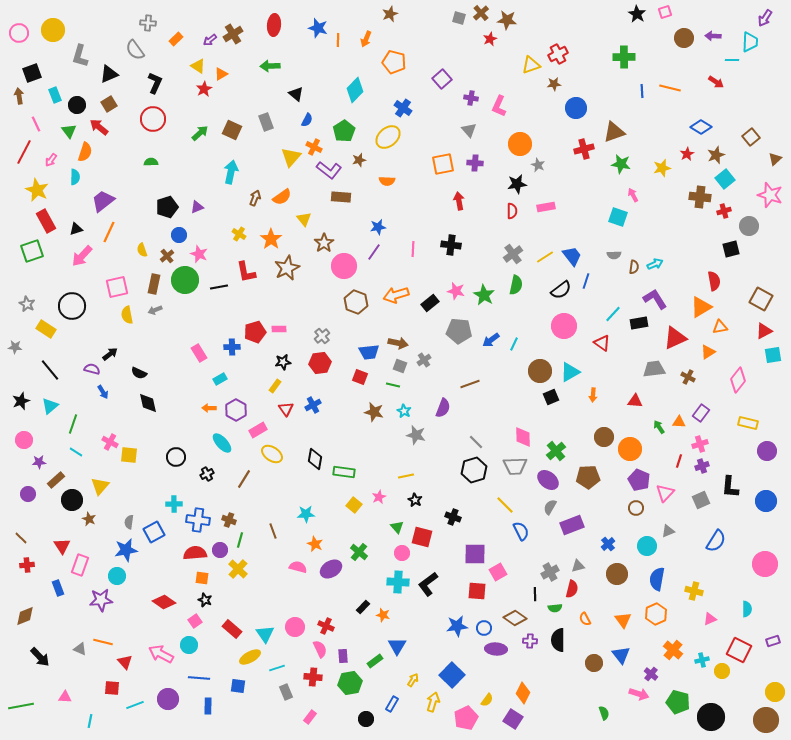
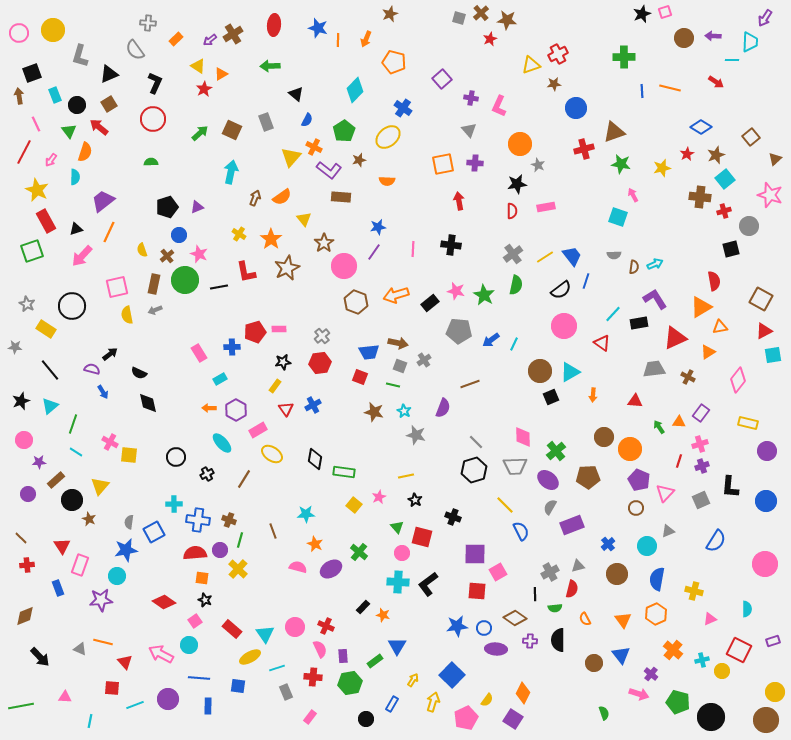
black star at (637, 14): moved 5 px right; rotated 18 degrees clockwise
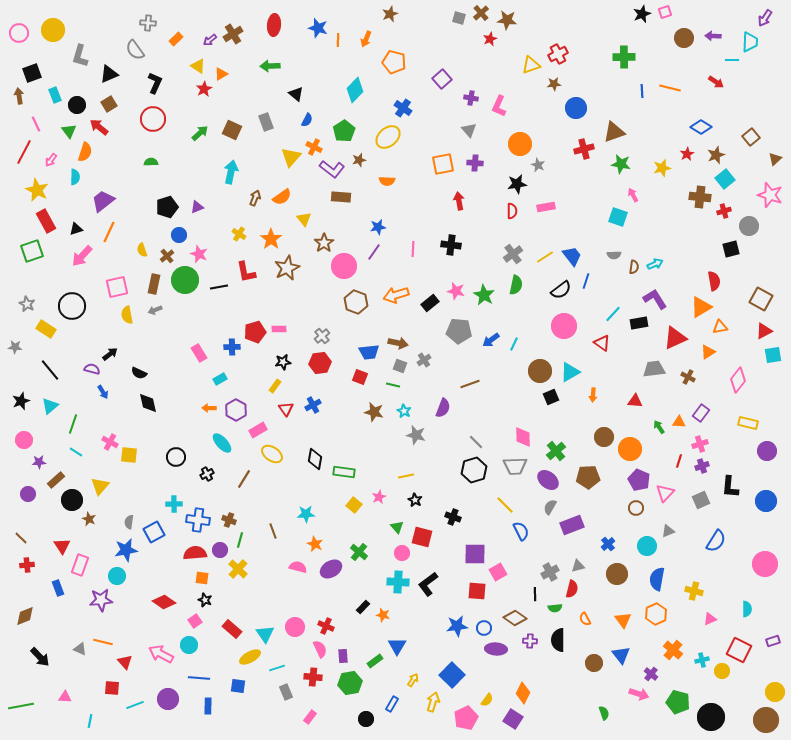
purple L-shape at (329, 170): moved 3 px right, 1 px up
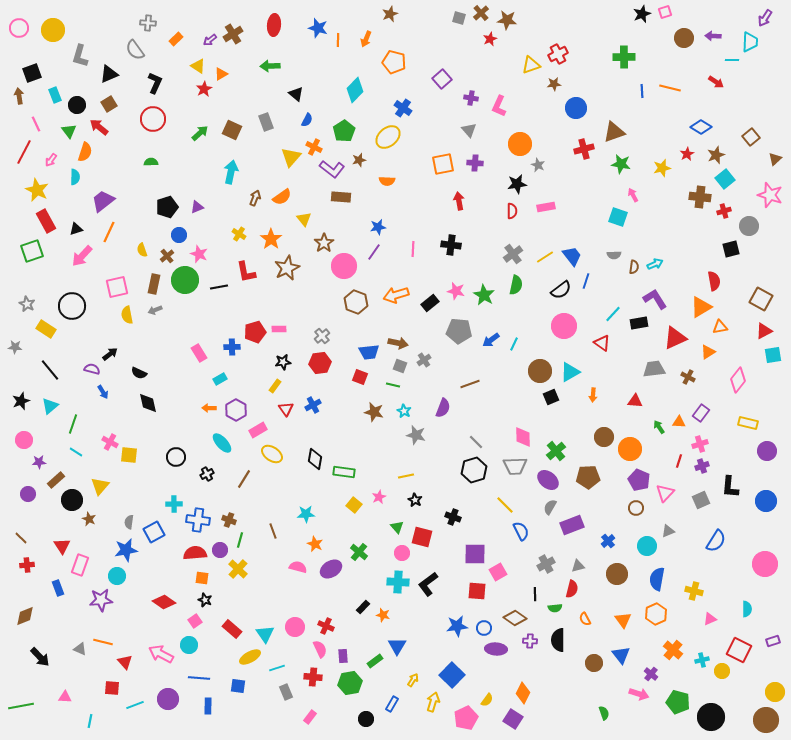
pink circle at (19, 33): moved 5 px up
blue cross at (608, 544): moved 3 px up
gray cross at (550, 572): moved 4 px left, 8 px up
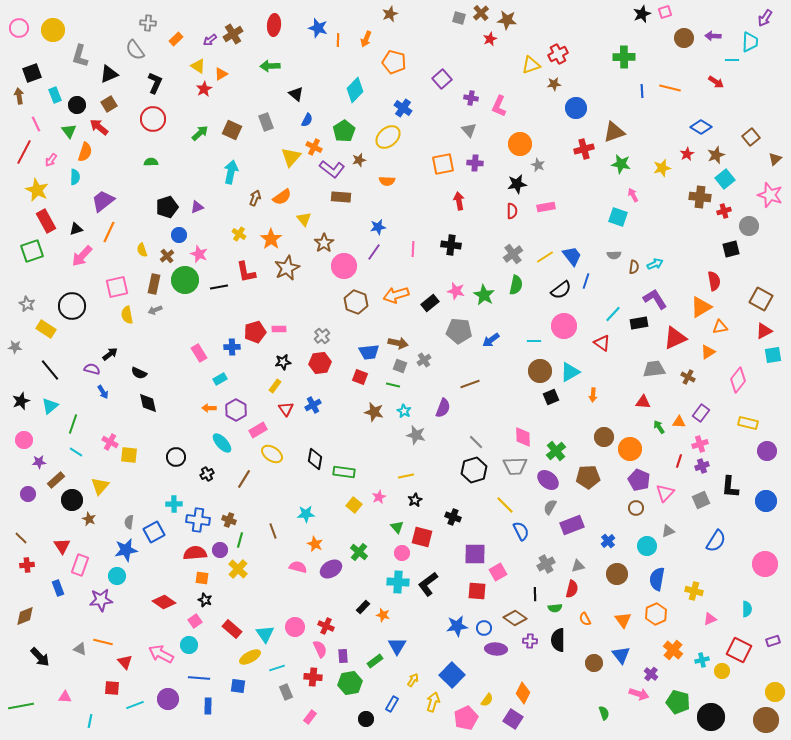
cyan line at (514, 344): moved 20 px right, 3 px up; rotated 64 degrees clockwise
red triangle at (635, 401): moved 8 px right, 1 px down
black star at (415, 500): rotated 16 degrees clockwise
